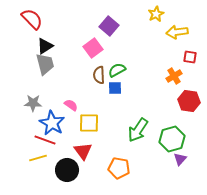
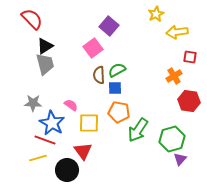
orange pentagon: moved 56 px up
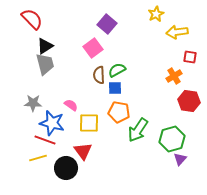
purple square: moved 2 px left, 2 px up
blue star: rotated 15 degrees counterclockwise
black circle: moved 1 px left, 2 px up
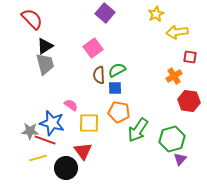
purple square: moved 2 px left, 11 px up
gray star: moved 3 px left, 28 px down
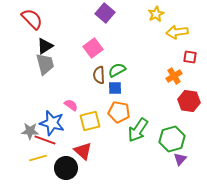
yellow square: moved 1 px right, 2 px up; rotated 15 degrees counterclockwise
red triangle: rotated 12 degrees counterclockwise
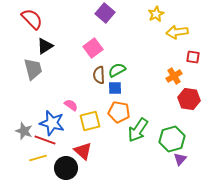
red square: moved 3 px right
gray trapezoid: moved 12 px left, 5 px down
red hexagon: moved 2 px up
gray star: moved 6 px left; rotated 18 degrees clockwise
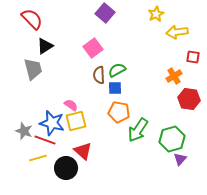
yellow square: moved 14 px left
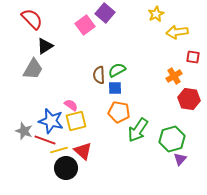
pink square: moved 8 px left, 23 px up
gray trapezoid: rotated 45 degrees clockwise
blue star: moved 1 px left, 2 px up
yellow line: moved 21 px right, 8 px up
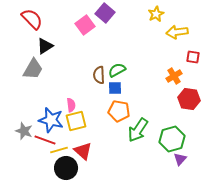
pink semicircle: rotated 48 degrees clockwise
orange pentagon: moved 1 px up
blue star: moved 1 px up
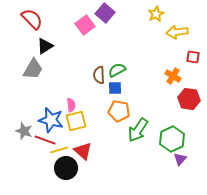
orange cross: moved 1 px left; rotated 28 degrees counterclockwise
green hexagon: rotated 10 degrees counterclockwise
